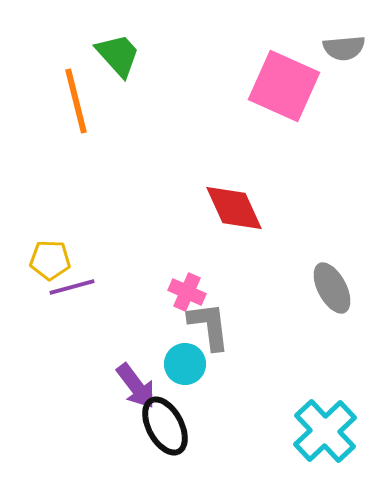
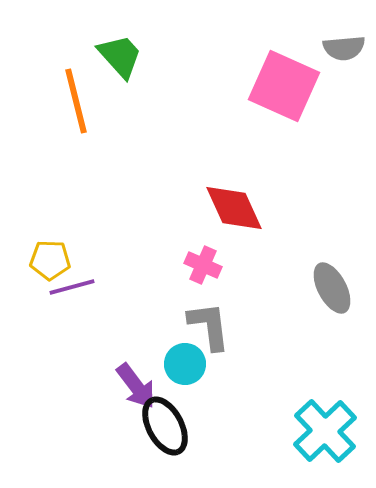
green trapezoid: moved 2 px right, 1 px down
pink cross: moved 16 px right, 27 px up
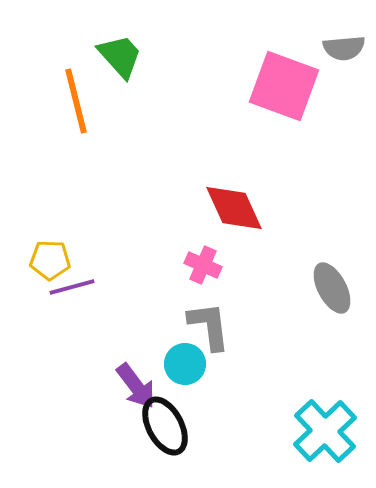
pink square: rotated 4 degrees counterclockwise
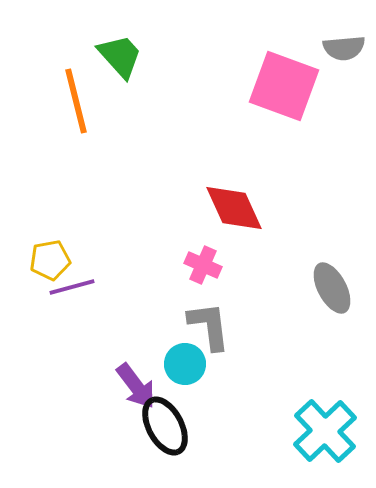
yellow pentagon: rotated 12 degrees counterclockwise
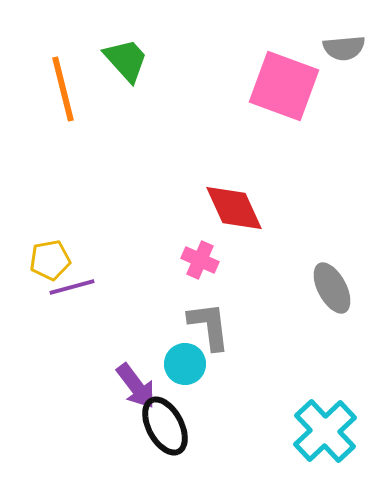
green trapezoid: moved 6 px right, 4 px down
orange line: moved 13 px left, 12 px up
pink cross: moved 3 px left, 5 px up
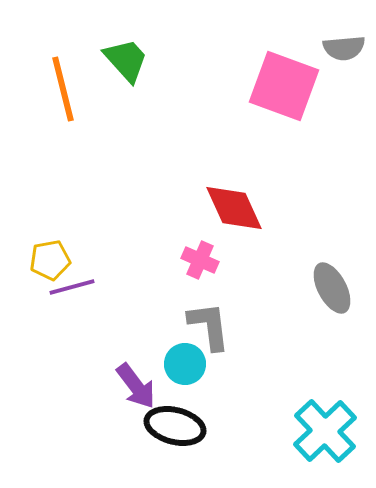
black ellipse: moved 10 px right; rotated 48 degrees counterclockwise
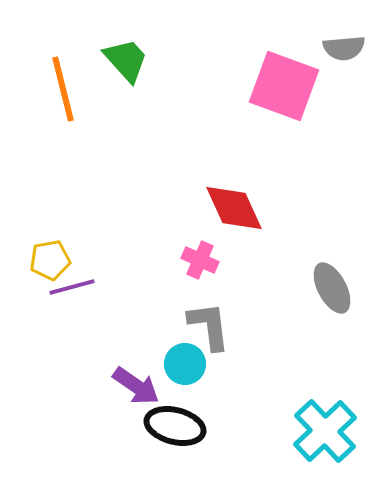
purple arrow: rotated 18 degrees counterclockwise
